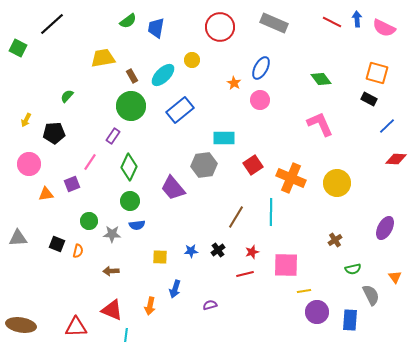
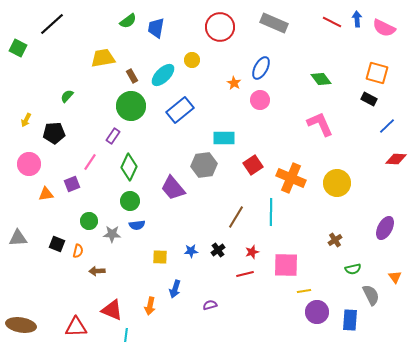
brown arrow at (111, 271): moved 14 px left
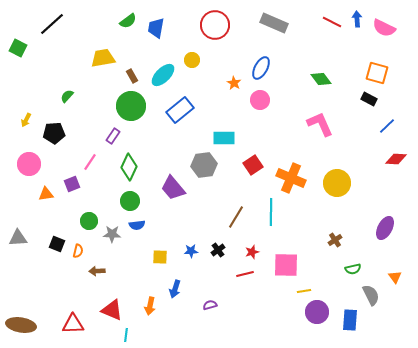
red circle at (220, 27): moved 5 px left, 2 px up
red triangle at (76, 327): moved 3 px left, 3 px up
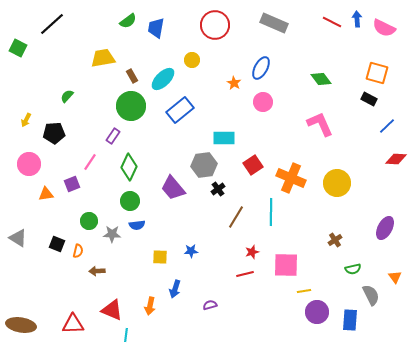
cyan ellipse at (163, 75): moved 4 px down
pink circle at (260, 100): moved 3 px right, 2 px down
gray triangle at (18, 238): rotated 36 degrees clockwise
black cross at (218, 250): moved 61 px up
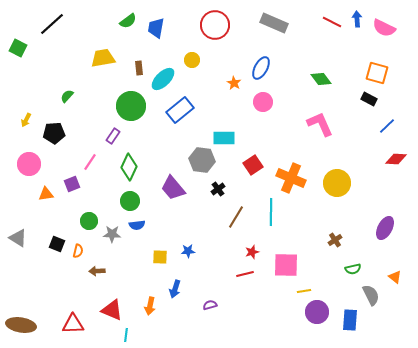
brown rectangle at (132, 76): moved 7 px right, 8 px up; rotated 24 degrees clockwise
gray hexagon at (204, 165): moved 2 px left, 5 px up; rotated 15 degrees clockwise
blue star at (191, 251): moved 3 px left
orange triangle at (395, 277): rotated 16 degrees counterclockwise
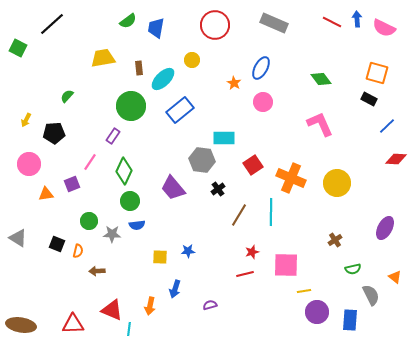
green diamond at (129, 167): moved 5 px left, 4 px down
brown line at (236, 217): moved 3 px right, 2 px up
cyan line at (126, 335): moved 3 px right, 6 px up
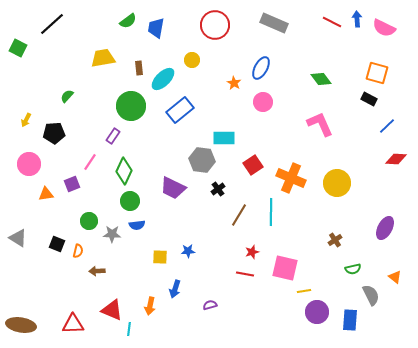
purple trapezoid at (173, 188): rotated 24 degrees counterclockwise
pink square at (286, 265): moved 1 px left, 3 px down; rotated 12 degrees clockwise
red line at (245, 274): rotated 24 degrees clockwise
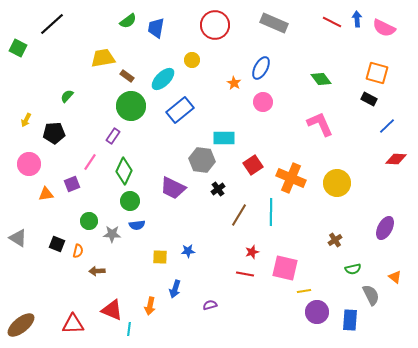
brown rectangle at (139, 68): moved 12 px left, 8 px down; rotated 48 degrees counterclockwise
brown ellipse at (21, 325): rotated 48 degrees counterclockwise
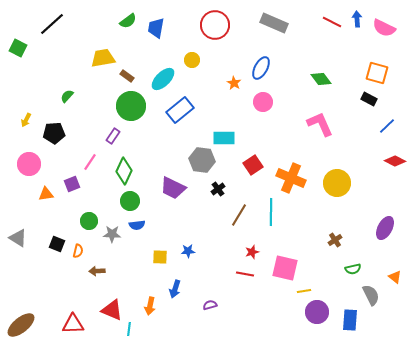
red diamond at (396, 159): moved 1 px left, 2 px down; rotated 25 degrees clockwise
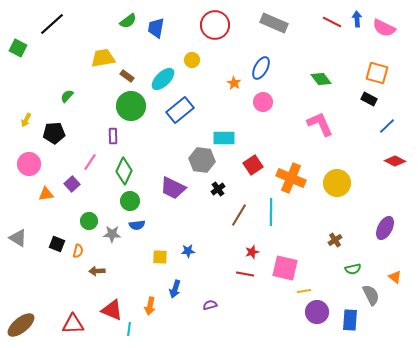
purple rectangle at (113, 136): rotated 35 degrees counterclockwise
purple square at (72, 184): rotated 21 degrees counterclockwise
